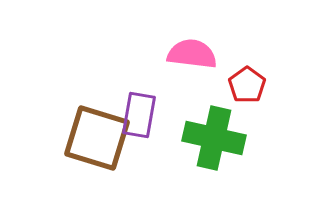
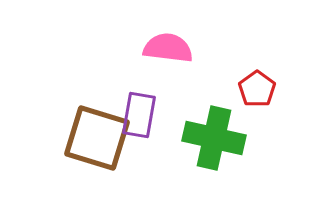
pink semicircle: moved 24 px left, 6 px up
red pentagon: moved 10 px right, 4 px down
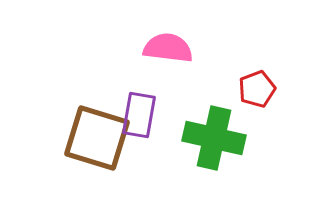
red pentagon: rotated 15 degrees clockwise
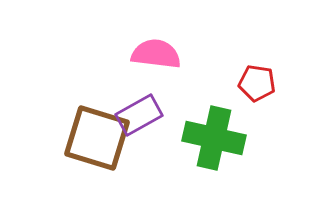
pink semicircle: moved 12 px left, 6 px down
red pentagon: moved 6 px up; rotated 30 degrees clockwise
purple rectangle: rotated 51 degrees clockwise
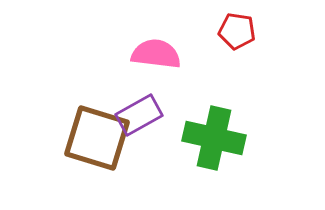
red pentagon: moved 20 px left, 52 px up
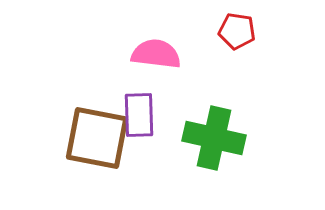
purple rectangle: rotated 63 degrees counterclockwise
brown square: rotated 6 degrees counterclockwise
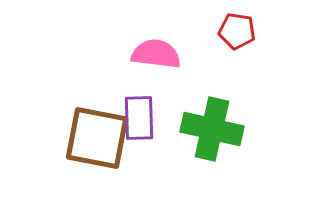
purple rectangle: moved 3 px down
green cross: moved 2 px left, 9 px up
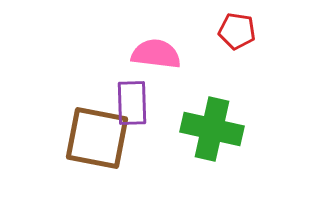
purple rectangle: moved 7 px left, 15 px up
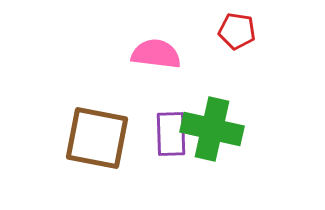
purple rectangle: moved 39 px right, 31 px down
